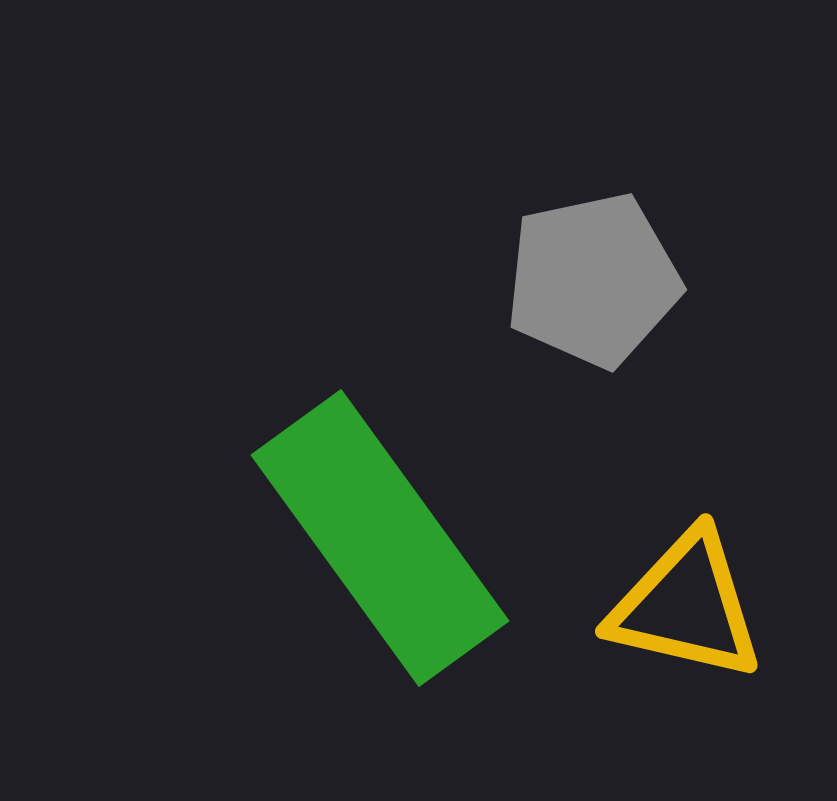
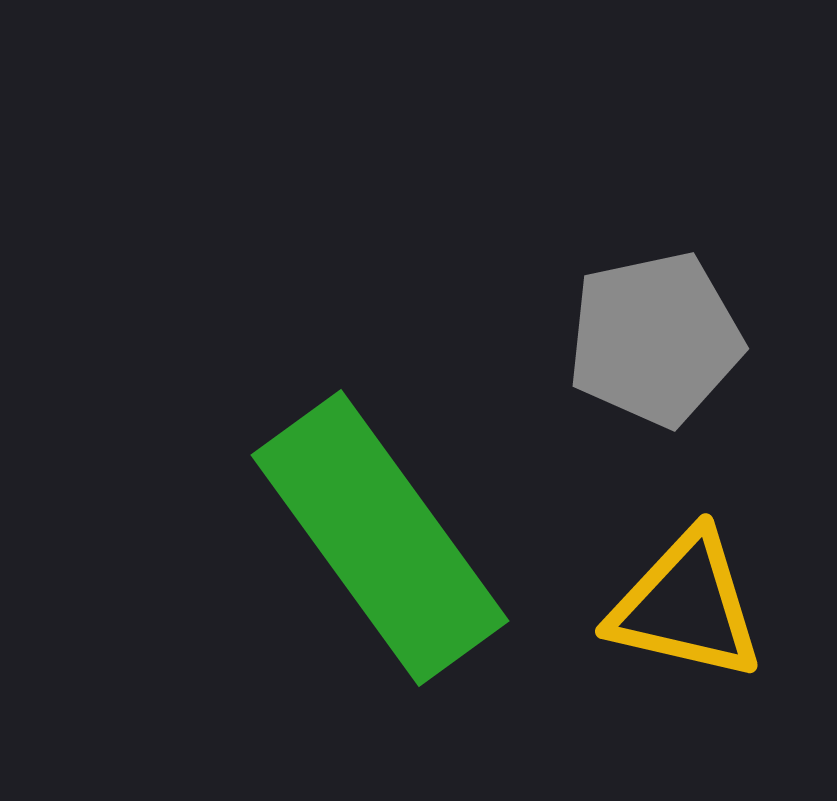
gray pentagon: moved 62 px right, 59 px down
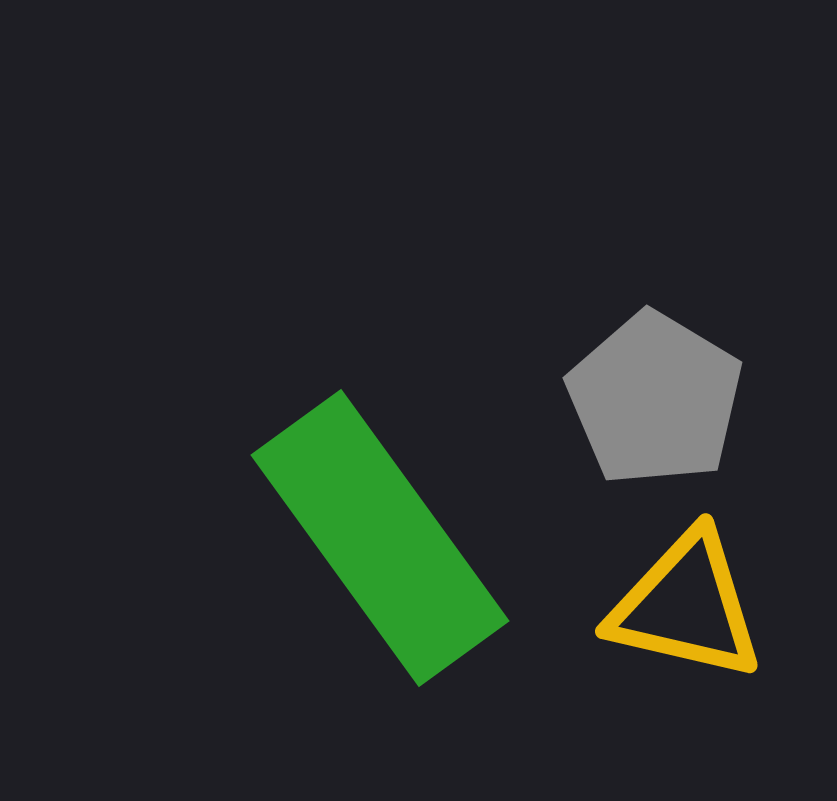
gray pentagon: moved 60 px down; rotated 29 degrees counterclockwise
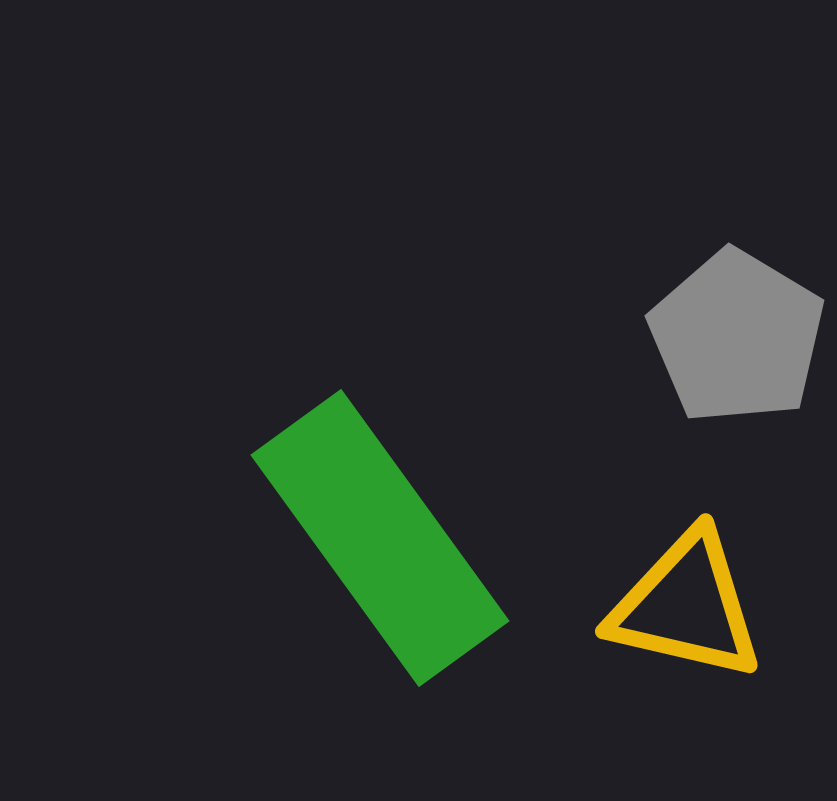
gray pentagon: moved 82 px right, 62 px up
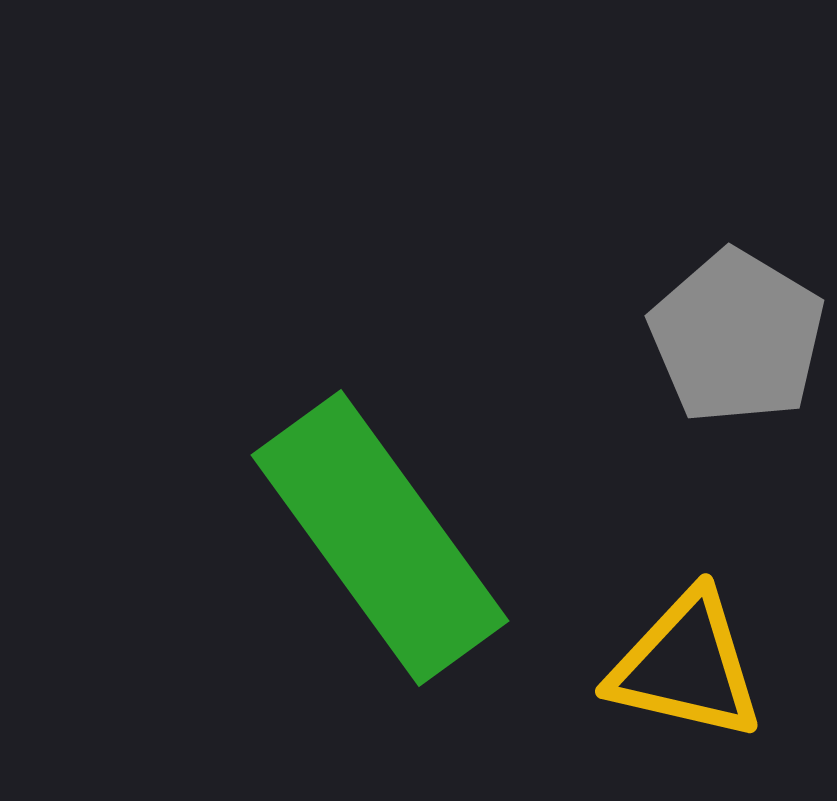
yellow triangle: moved 60 px down
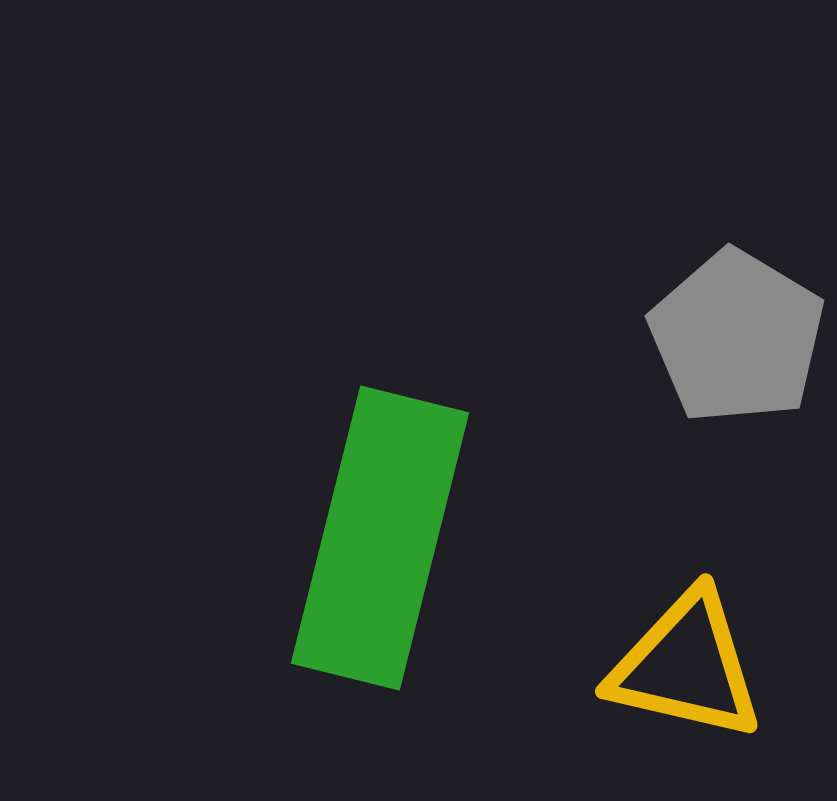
green rectangle: rotated 50 degrees clockwise
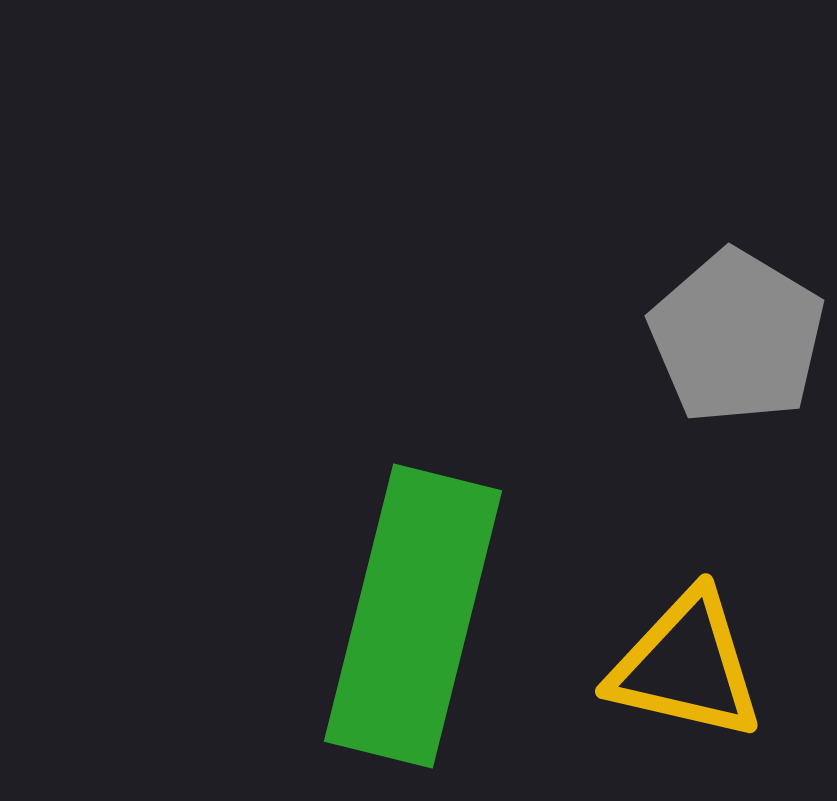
green rectangle: moved 33 px right, 78 px down
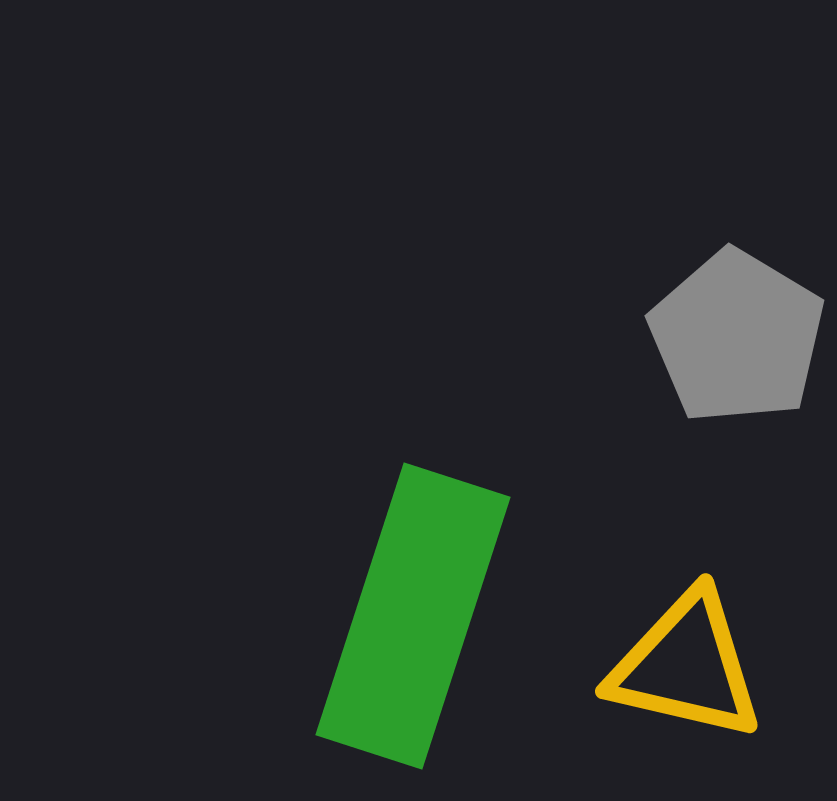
green rectangle: rotated 4 degrees clockwise
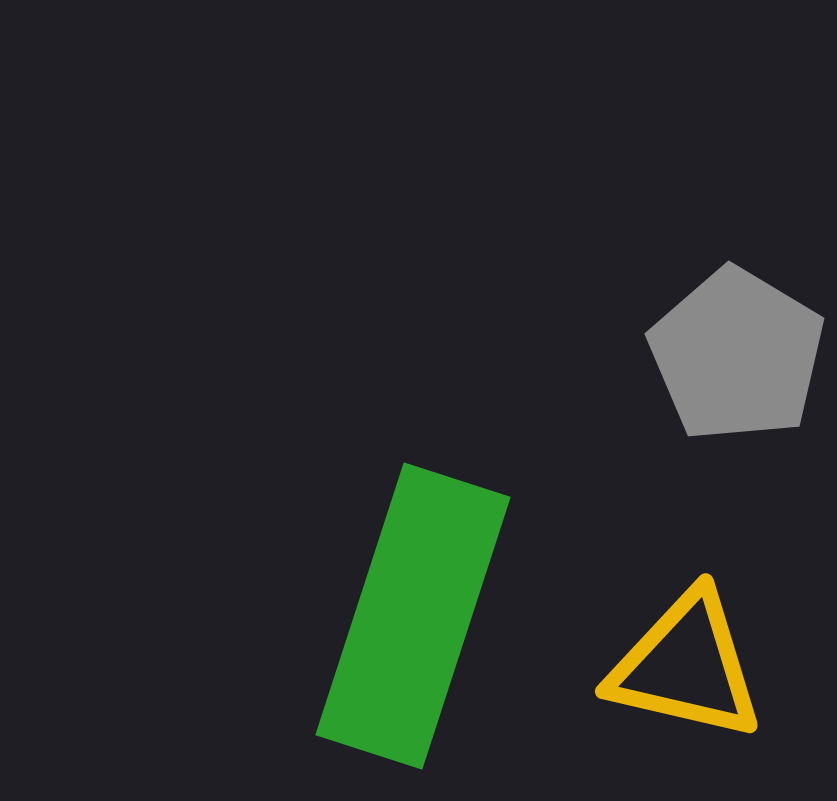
gray pentagon: moved 18 px down
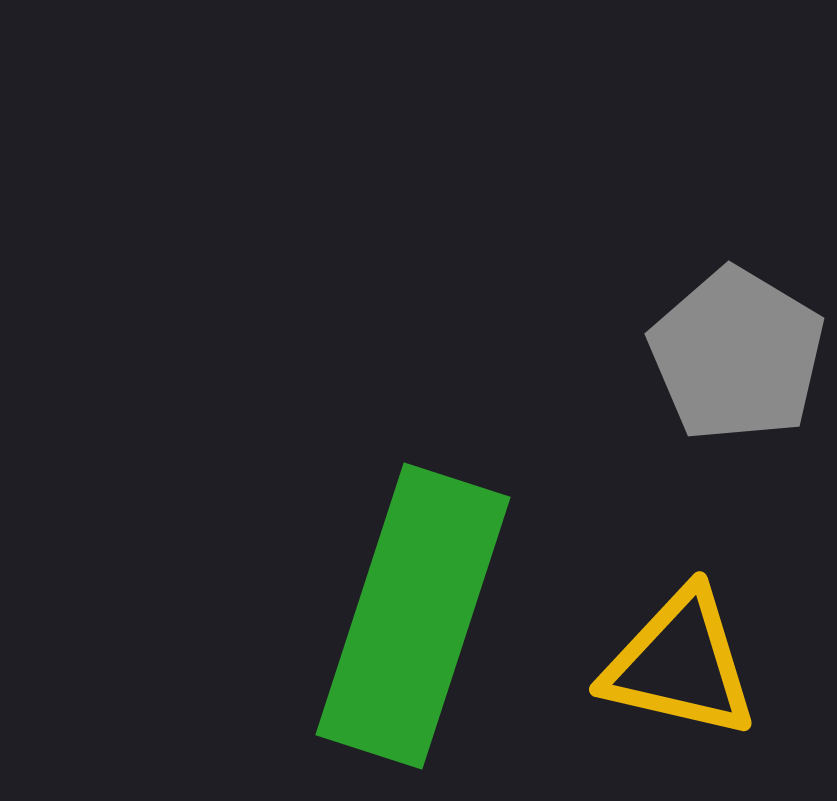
yellow triangle: moved 6 px left, 2 px up
